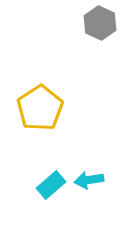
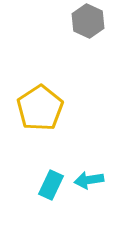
gray hexagon: moved 12 px left, 2 px up
cyan rectangle: rotated 24 degrees counterclockwise
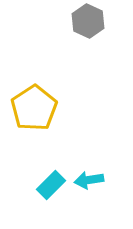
yellow pentagon: moved 6 px left
cyan rectangle: rotated 20 degrees clockwise
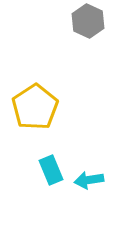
yellow pentagon: moved 1 px right, 1 px up
cyan rectangle: moved 15 px up; rotated 68 degrees counterclockwise
